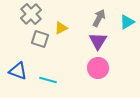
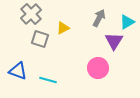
yellow triangle: moved 2 px right
purple triangle: moved 16 px right
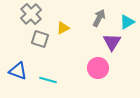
purple triangle: moved 2 px left, 1 px down
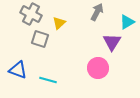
gray cross: rotated 20 degrees counterclockwise
gray arrow: moved 2 px left, 6 px up
yellow triangle: moved 4 px left, 5 px up; rotated 16 degrees counterclockwise
blue triangle: moved 1 px up
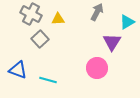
yellow triangle: moved 1 px left, 4 px up; rotated 40 degrees clockwise
gray square: rotated 30 degrees clockwise
pink circle: moved 1 px left
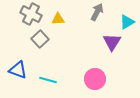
pink circle: moved 2 px left, 11 px down
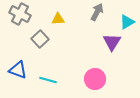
gray cross: moved 11 px left
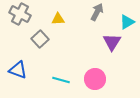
cyan line: moved 13 px right
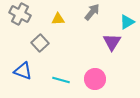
gray arrow: moved 5 px left; rotated 12 degrees clockwise
gray square: moved 4 px down
blue triangle: moved 5 px right, 1 px down
